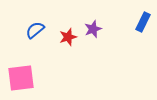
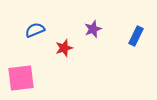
blue rectangle: moved 7 px left, 14 px down
blue semicircle: rotated 18 degrees clockwise
red star: moved 4 px left, 11 px down
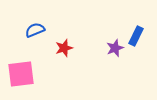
purple star: moved 22 px right, 19 px down
pink square: moved 4 px up
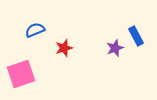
blue rectangle: rotated 54 degrees counterclockwise
pink square: rotated 12 degrees counterclockwise
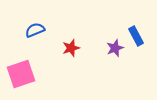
red star: moved 7 px right
